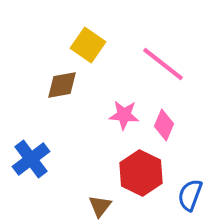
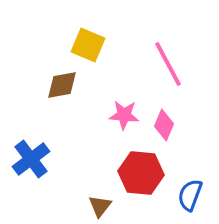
yellow square: rotated 12 degrees counterclockwise
pink line: moved 5 px right; rotated 24 degrees clockwise
red hexagon: rotated 21 degrees counterclockwise
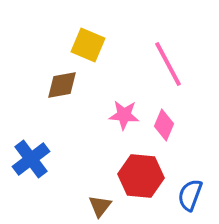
red hexagon: moved 3 px down
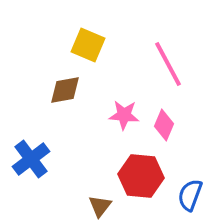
brown diamond: moved 3 px right, 5 px down
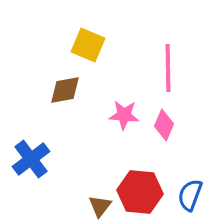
pink line: moved 4 px down; rotated 27 degrees clockwise
red hexagon: moved 1 px left, 16 px down
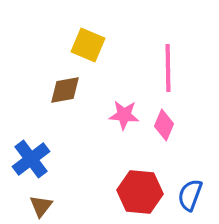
brown triangle: moved 59 px left
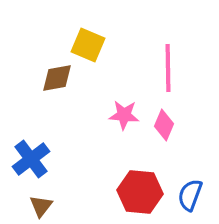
brown diamond: moved 8 px left, 12 px up
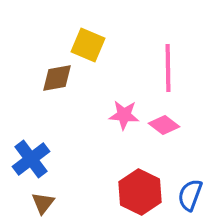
pink diamond: rotated 76 degrees counterclockwise
red hexagon: rotated 21 degrees clockwise
brown triangle: moved 2 px right, 3 px up
